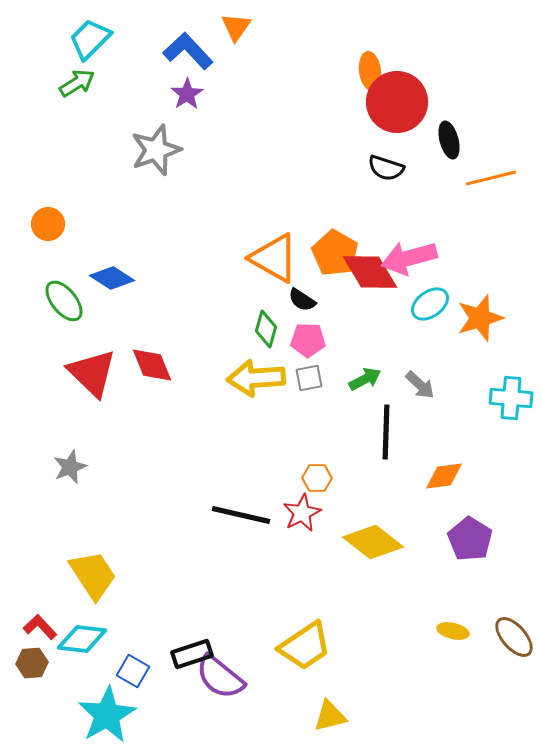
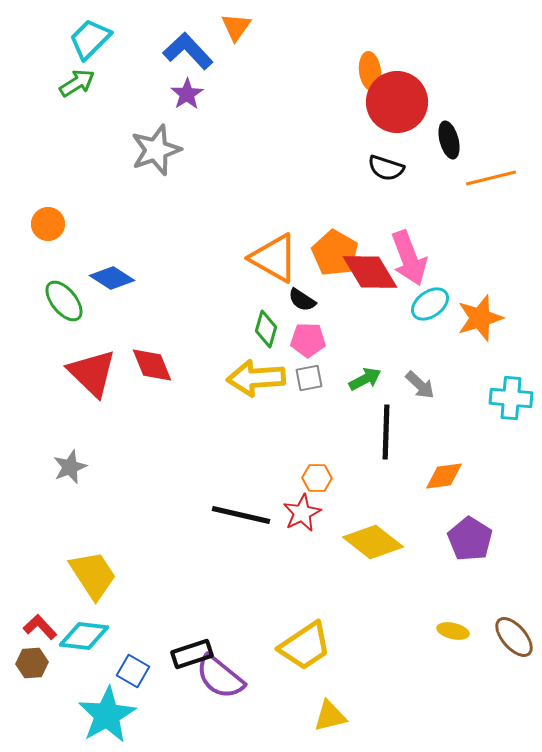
pink arrow at (409, 258): rotated 96 degrees counterclockwise
cyan diamond at (82, 639): moved 2 px right, 3 px up
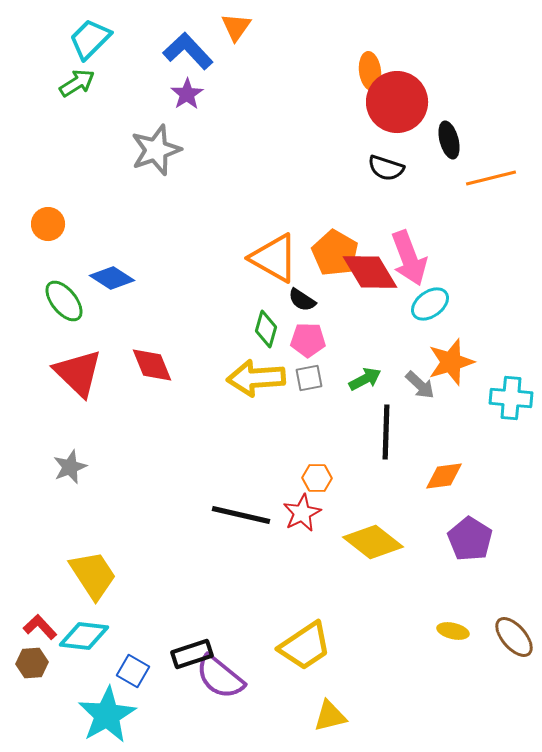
orange star at (480, 318): moved 29 px left, 44 px down
red triangle at (92, 373): moved 14 px left
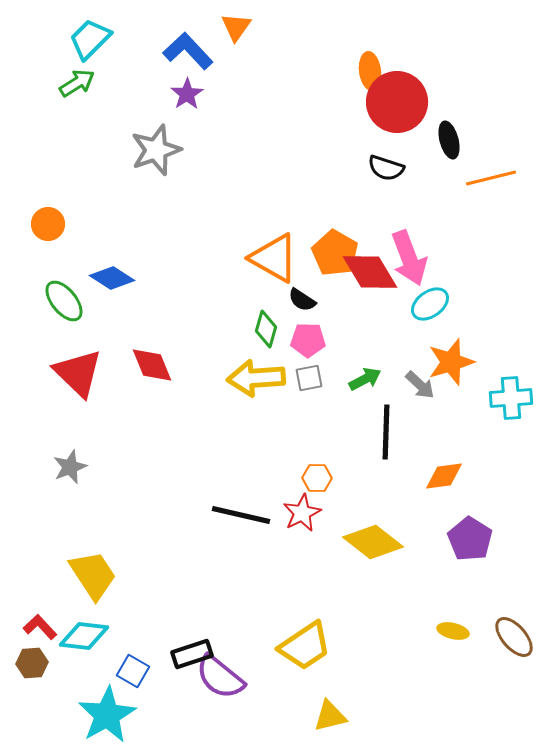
cyan cross at (511, 398): rotated 9 degrees counterclockwise
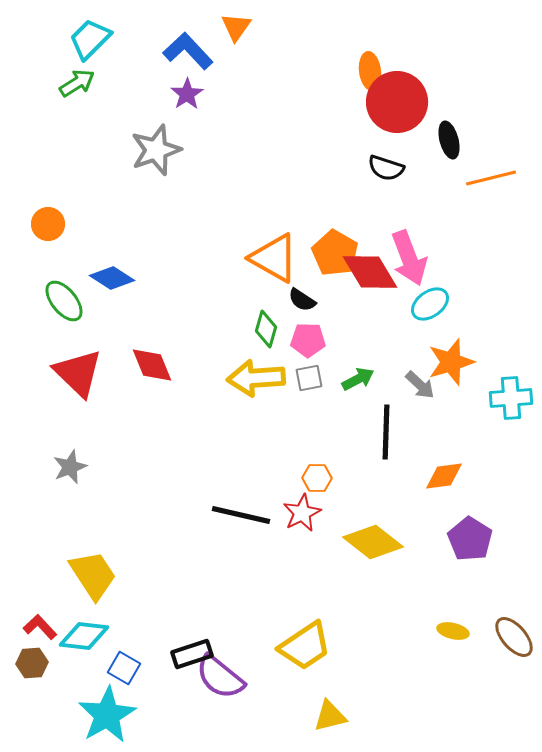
green arrow at (365, 379): moved 7 px left
blue square at (133, 671): moved 9 px left, 3 px up
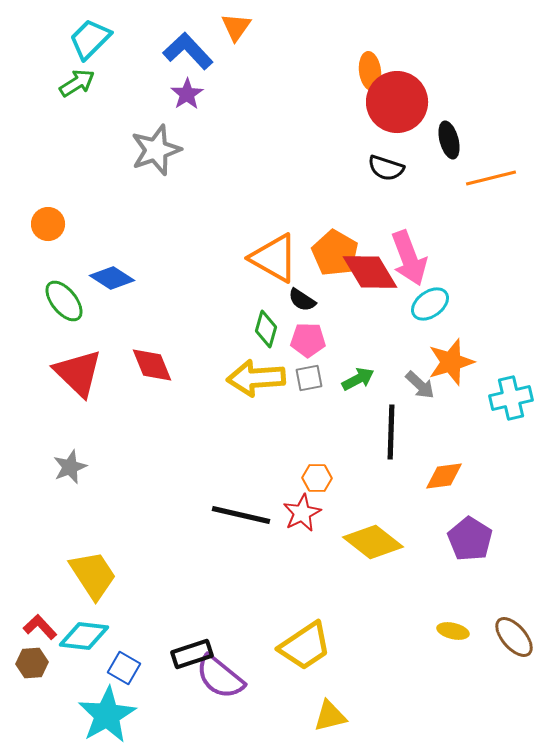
cyan cross at (511, 398): rotated 9 degrees counterclockwise
black line at (386, 432): moved 5 px right
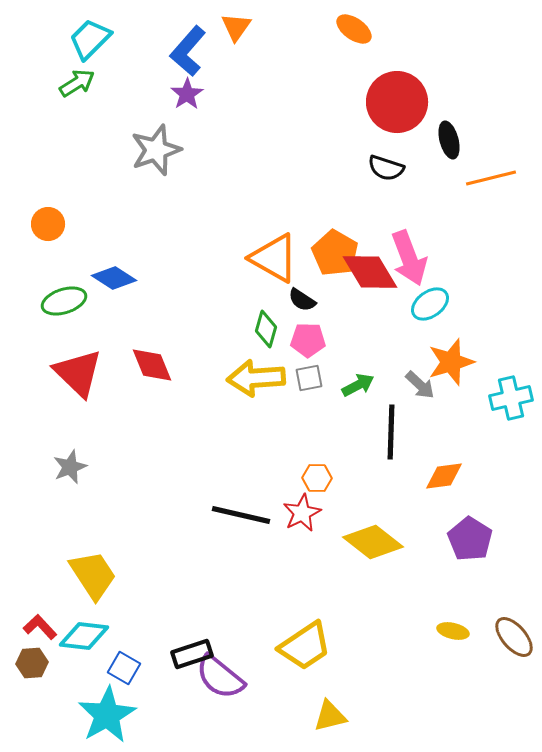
blue L-shape at (188, 51): rotated 96 degrees counterclockwise
orange ellipse at (370, 71): moved 16 px left, 42 px up; rotated 48 degrees counterclockwise
blue diamond at (112, 278): moved 2 px right
green ellipse at (64, 301): rotated 69 degrees counterclockwise
green arrow at (358, 379): moved 6 px down
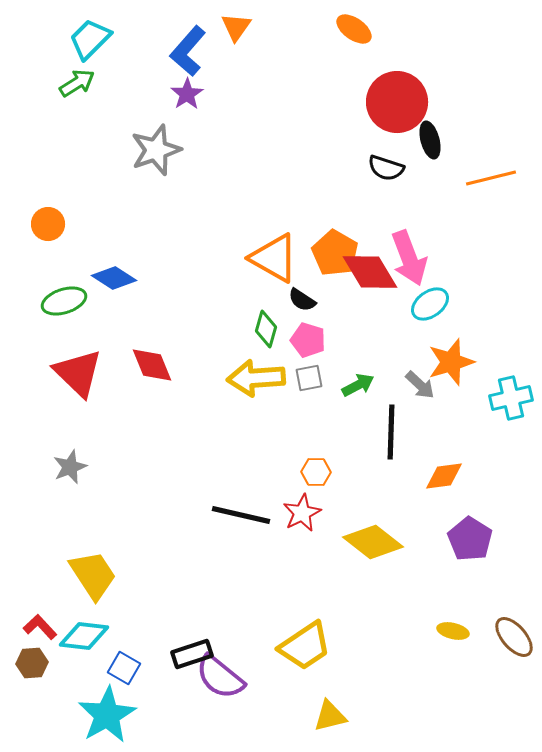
black ellipse at (449, 140): moved 19 px left
pink pentagon at (308, 340): rotated 16 degrees clockwise
orange hexagon at (317, 478): moved 1 px left, 6 px up
